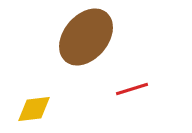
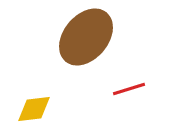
red line: moved 3 px left
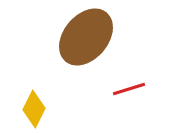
yellow diamond: rotated 57 degrees counterclockwise
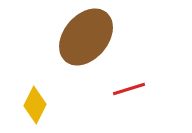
yellow diamond: moved 1 px right, 4 px up
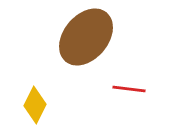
red line: rotated 24 degrees clockwise
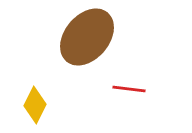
brown ellipse: moved 1 px right
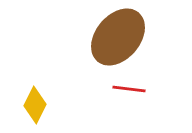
brown ellipse: moved 31 px right
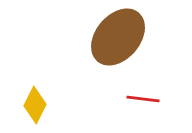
red line: moved 14 px right, 10 px down
